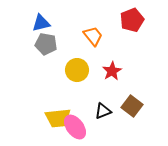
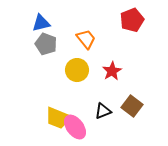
orange trapezoid: moved 7 px left, 3 px down
gray pentagon: rotated 10 degrees clockwise
yellow trapezoid: rotated 28 degrees clockwise
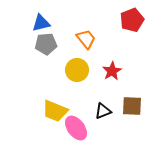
gray pentagon: rotated 25 degrees counterclockwise
brown square: rotated 35 degrees counterclockwise
yellow trapezoid: moved 3 px left, 7 px up
pink ellipse: moved 1 px right, 1 px down
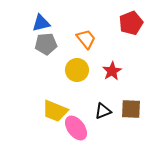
red pentagon: moved 1 px left, 3 px down
brown square: moved 1 px left, 3 px down
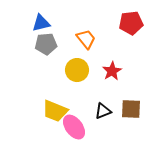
red pentagon: rotated 15 degrees clockwise
pink ellipse: moved 2 px left, 1 px up
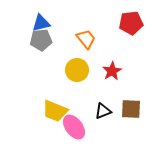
gray pentagon: moved 5 px left, 4 px up
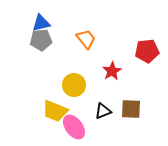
red pentagon: moved 16 px right, 28 px down
yellow circle: moved 3 px left, 15 px down
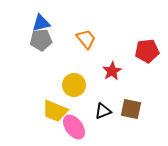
brown square: rotated 10 degrees clockwise
